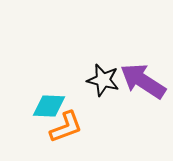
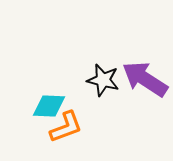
purple arrow: moved 2 px right, 2 px up
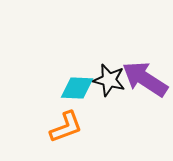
black star: moved 6 px right
cyan diamond: moved 28 px right, 18 px up
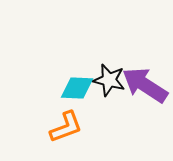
purple arrow: moved 6 px down
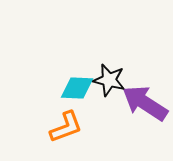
purple arrow: moved 18 px down
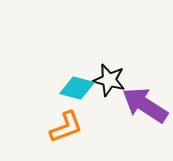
cyan diamond: rotated 12 degrees clockwise
purple arrow: moved 2 px down
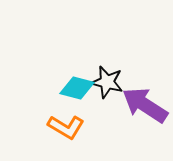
black star: moved 2 px left, 2 px down
orange L-shape: rotated 51 degrees clockwise
